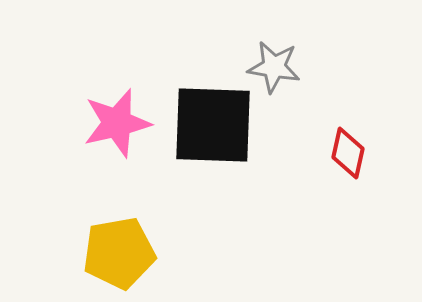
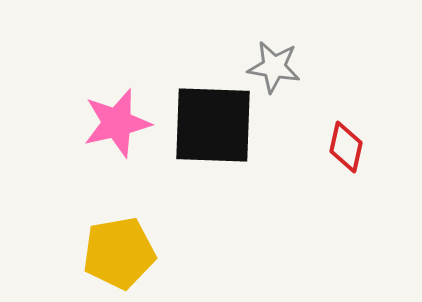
red diamond: moved 2 px left, 6 px up
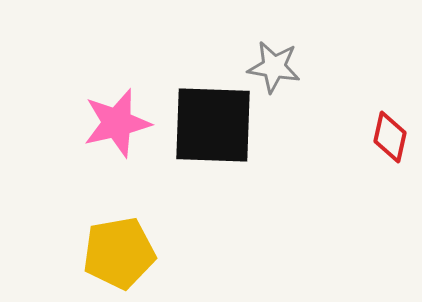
red diamond: moved 44 px right, 10 px up
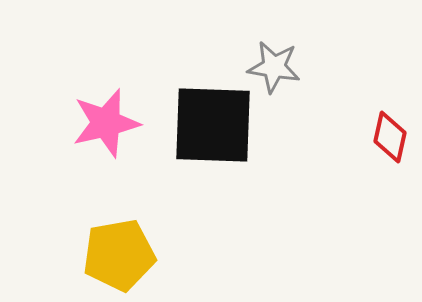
pink star: moved 11 px left
yellow pentagon: moved 2 px down
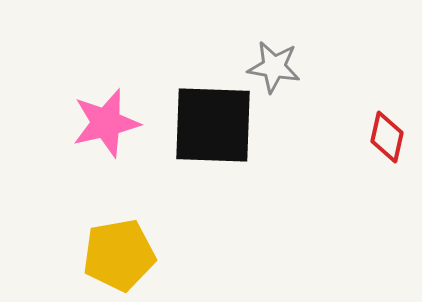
red diamond: moved 3 px left
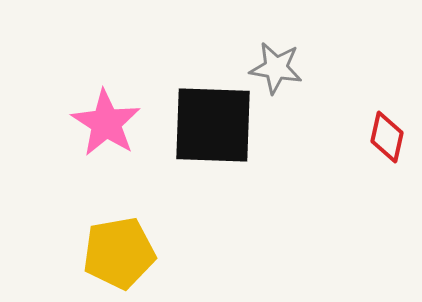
gray star: moved 2 px right, 1 px down
pink star: rotated 26 degrees counterclockwise
yellow pentagon: moved 2 px up
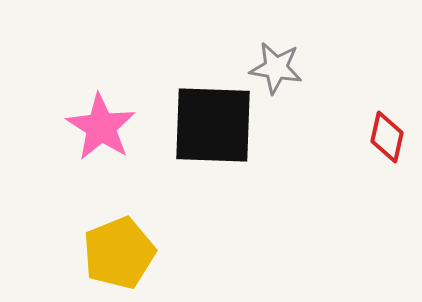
pink star: moved 5 px left, 4 px down
yellow pentagon: rotated 12 degrees counterclockwise
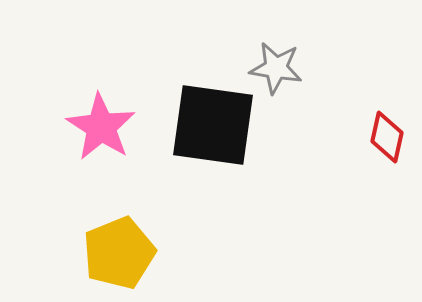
black square: rotated 6 degrees clockwise
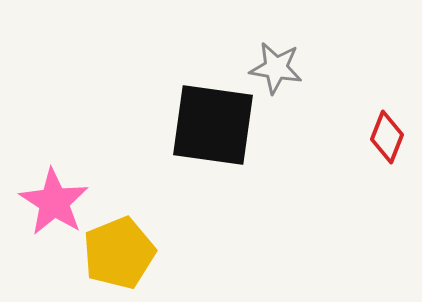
pink star: moved 47 px left, 75 px down
red diamond: rotated 9 degrees clockwise
